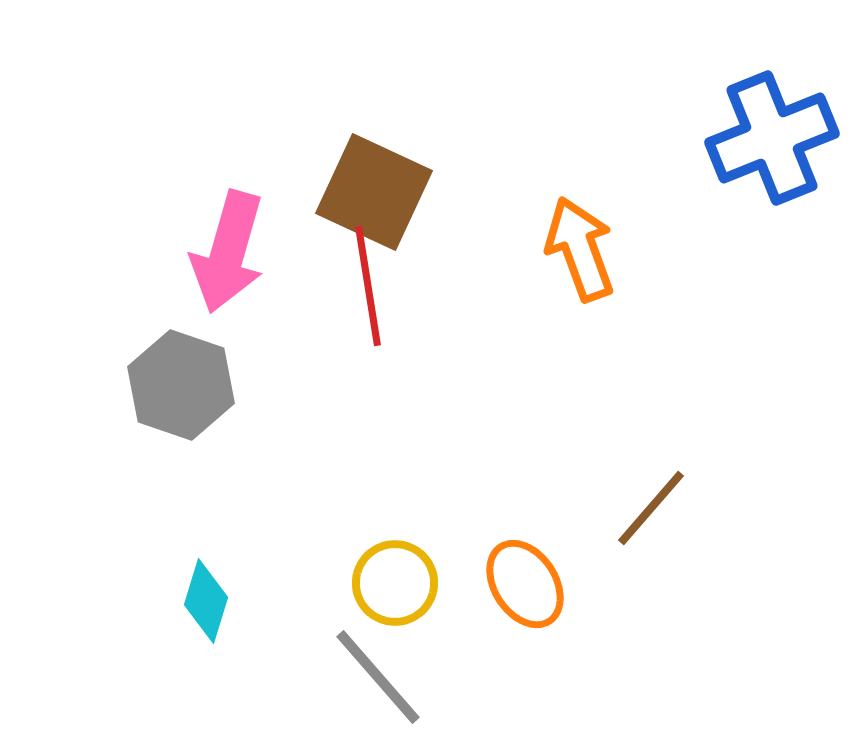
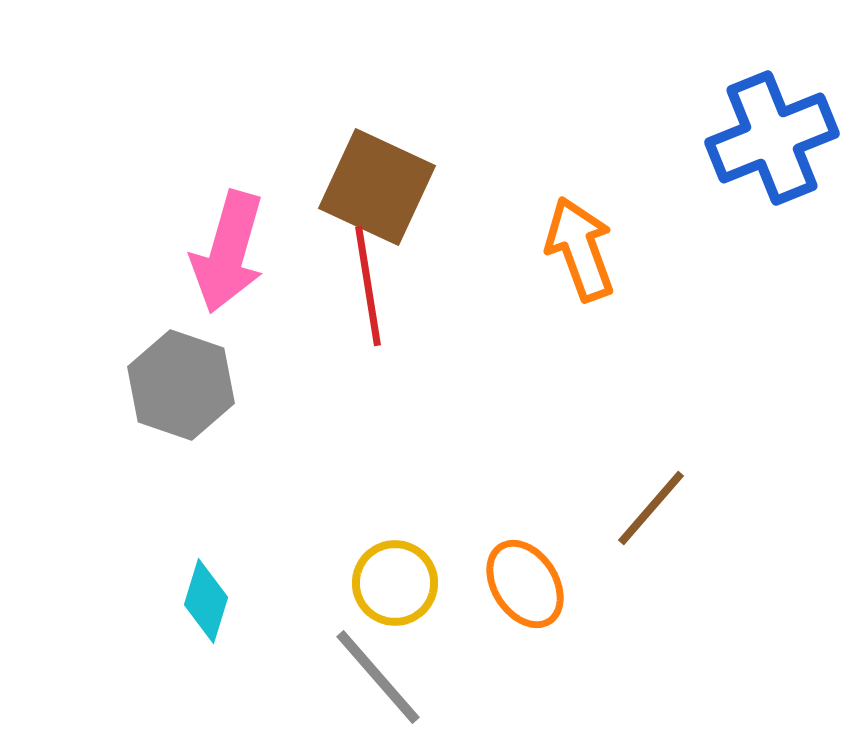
brown square: moved 3 px right, 5 px up
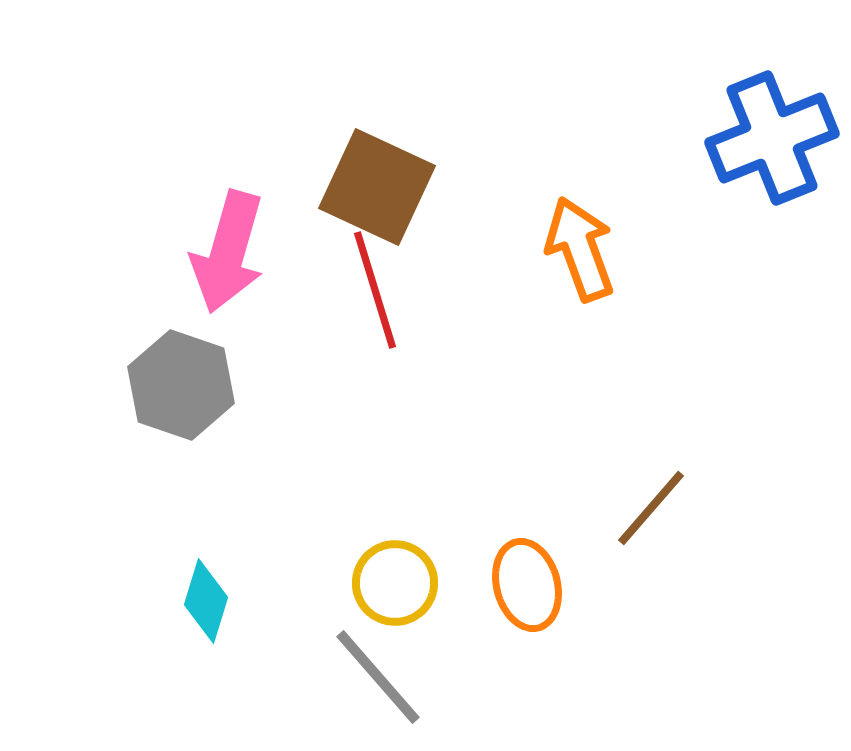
red line: moved 7 px right, 4 px down; rotated 8 degrees counterclockwise
orange ellipse: moved 2 px right, 1 px down; rotated 18 degrees clockwise
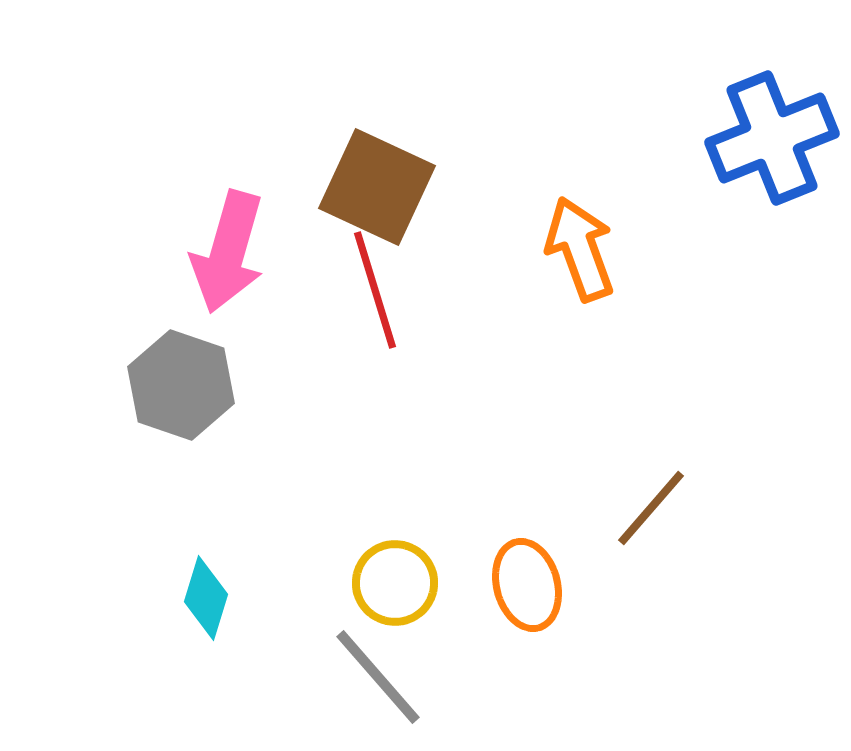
cyan diamond: moved 3 px up
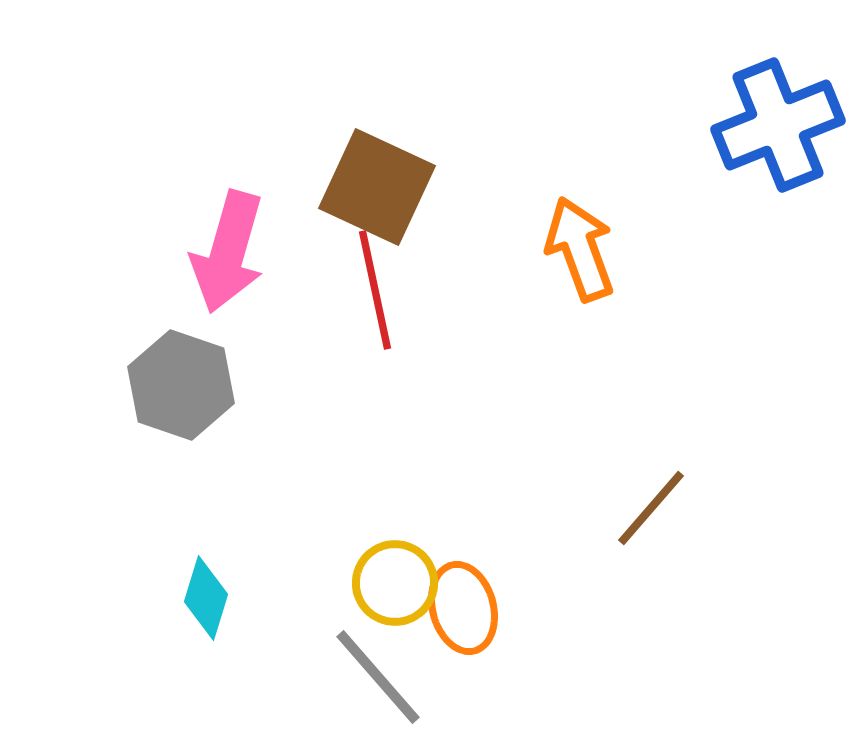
blue cross: moved 6 px right, 13 px up
red line: rotated 5 degrees clockwise
orange ellipse: moved 64 px left, 23 px down
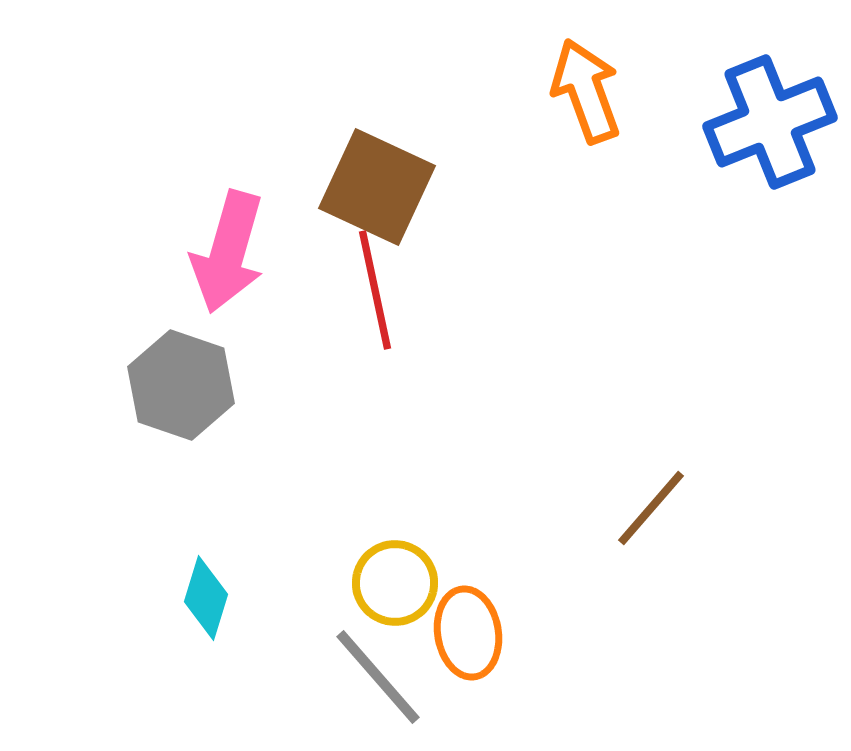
blue cross: moved 8 px left, 3 px up
orange arrow: moved 6 px right, 158 px up
orange ellipse: moved 5 px right, 25 px down; rotated 6 degrees clockwise
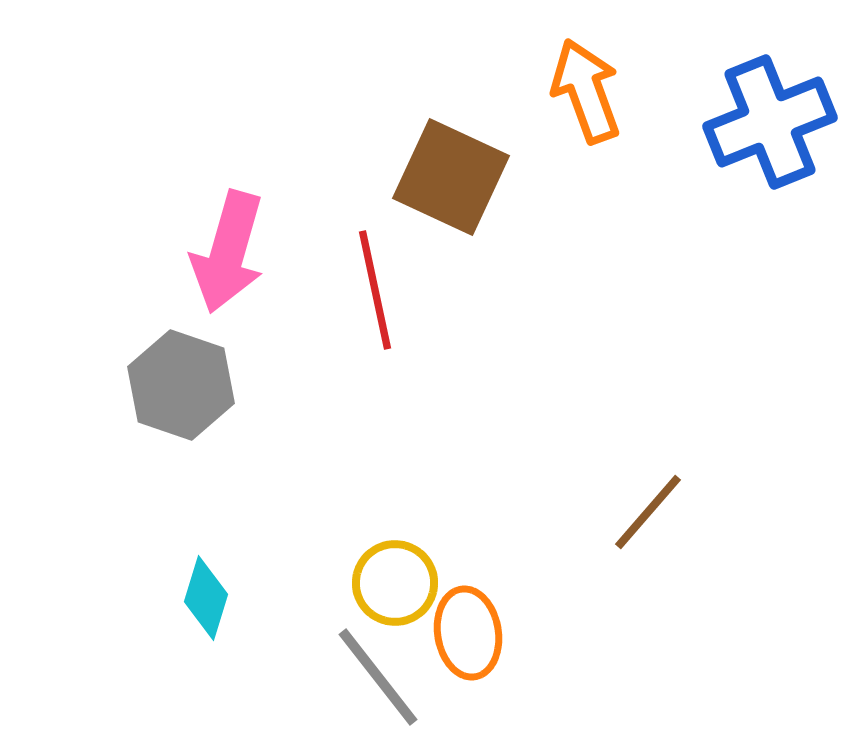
brown square: moved 74 px right, 10 px up
brown line: moved 3 px left, 4 px down
gray line: rotated 3 degrees clockwise
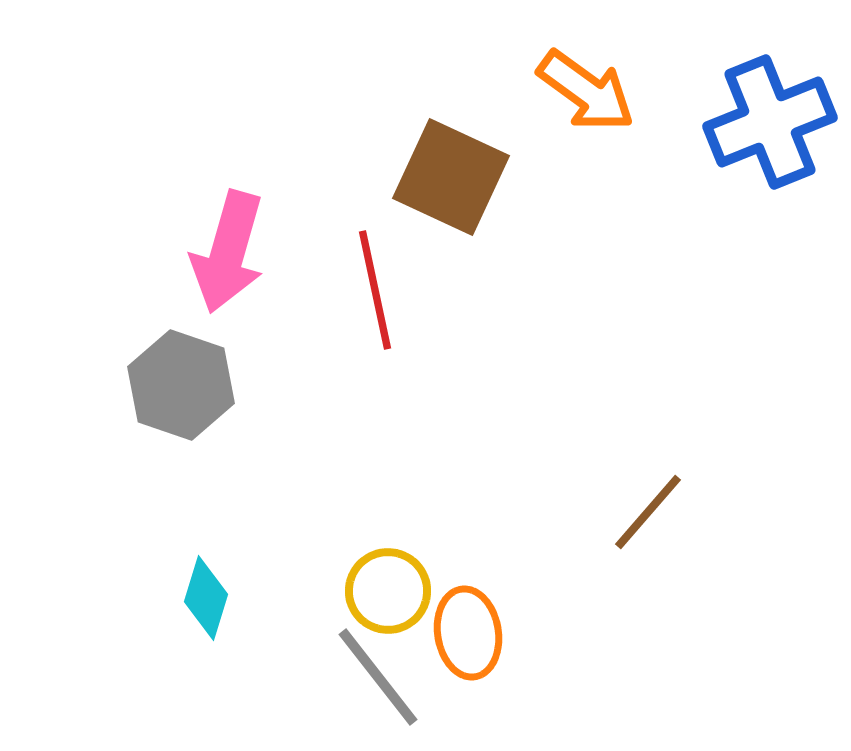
orange arrow: rotated 146 degrees clockwise
yellow circle: moved 7 px left, 8 px down
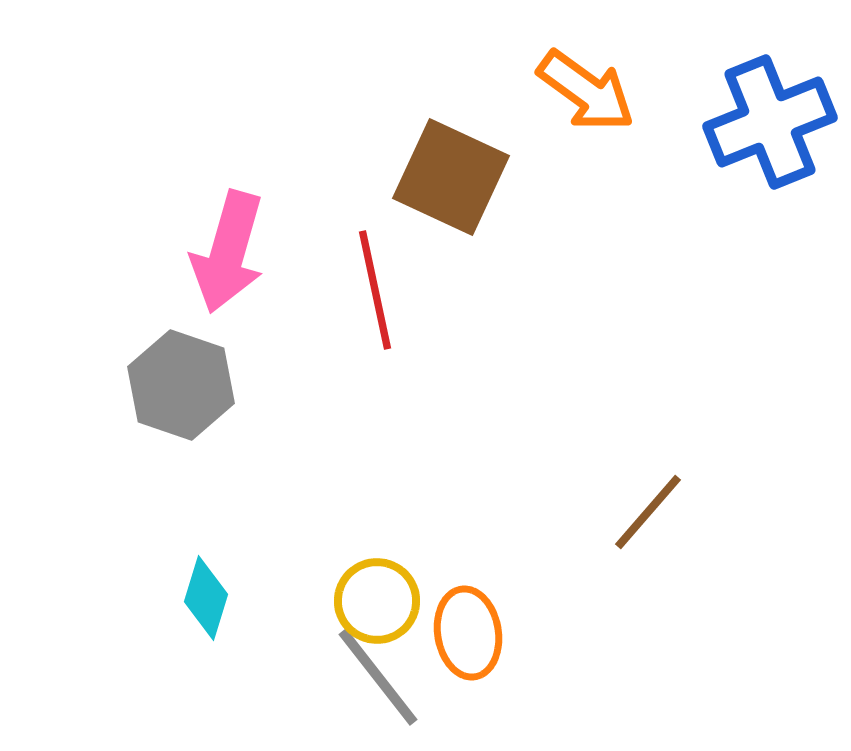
yellow circle: moved 11 px left, 10 px down
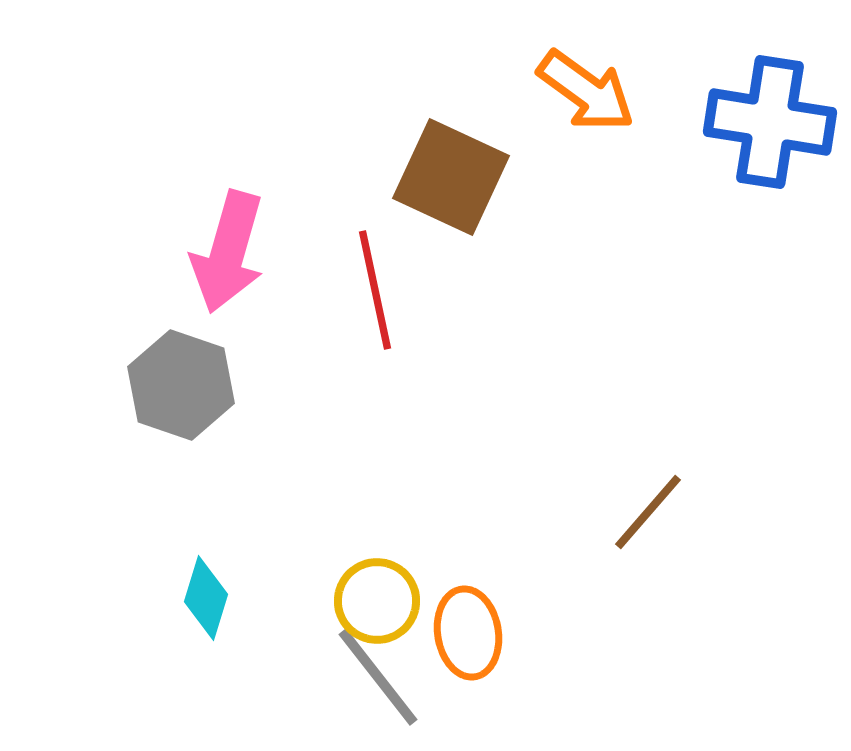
blue cross: rotated 31 degrees clockwise
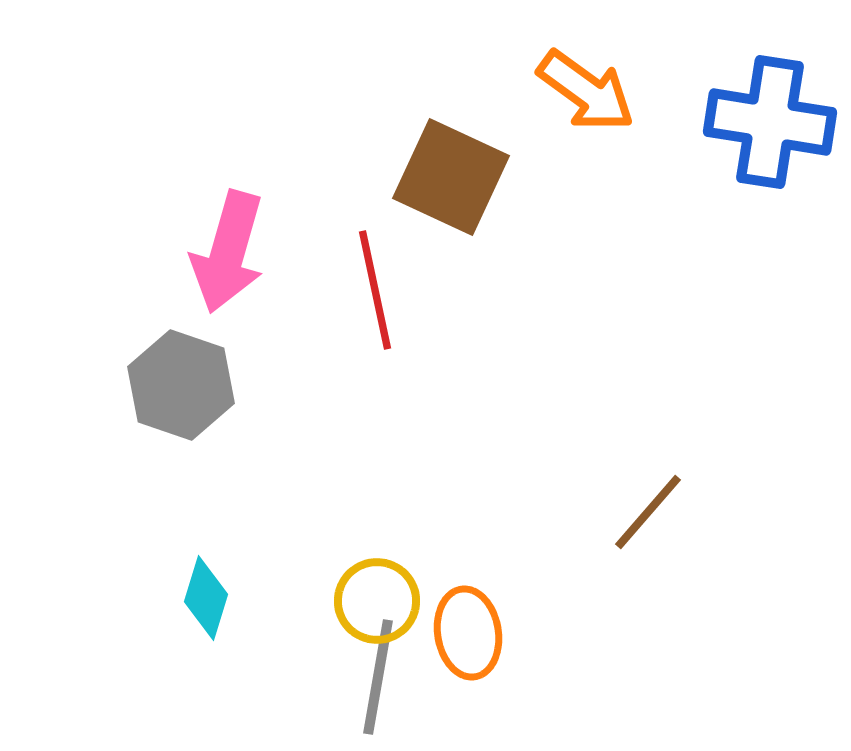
gray line: rotated 48 degrees clockwise
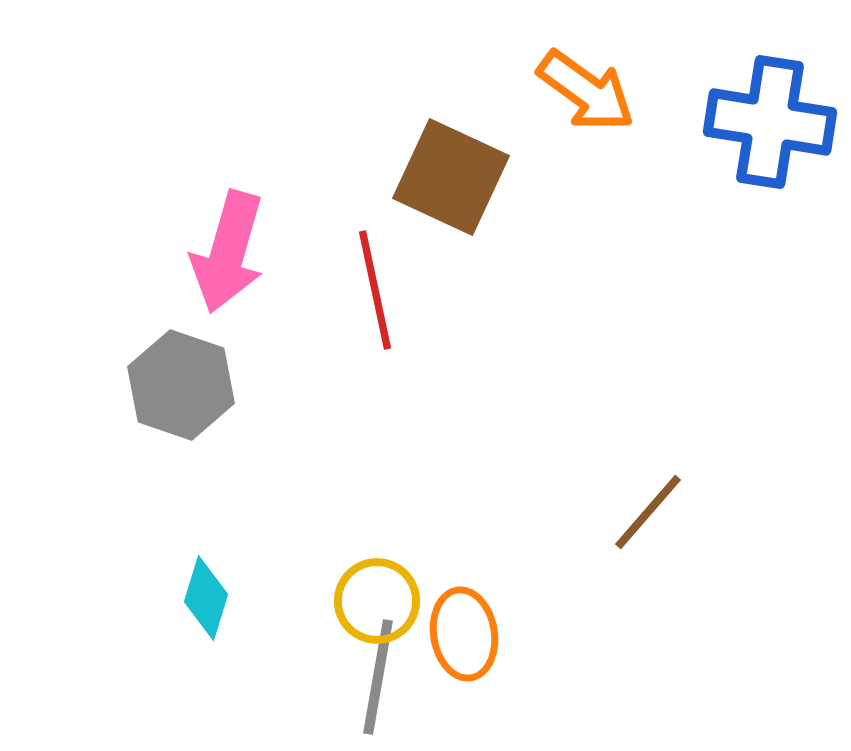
orange ellipse: moved 4 px left, 1 px down
